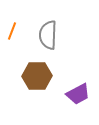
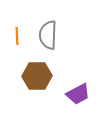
orange line: moved 5 px right, 5 px down; rotated 24 degrees counterclockwise
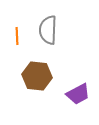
gray semicircle: moved 5 px up
brown hexagon: rotated 8 degrees clockwise
